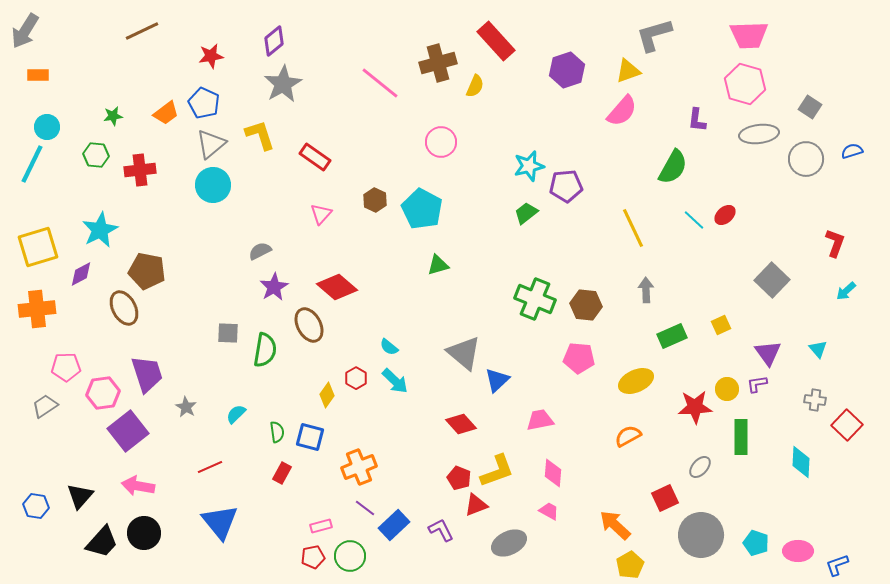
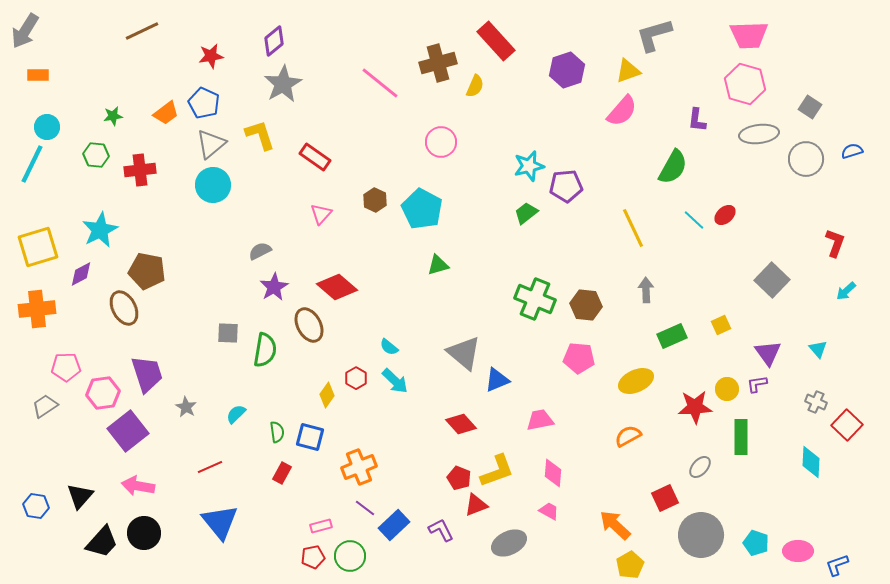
blue triangle at (497, 380): rotated 20 degrees clockwise
gray cross at (815, 400): moved 1 px right, 2 px down; rotated 15 degrees clockwise
cyan diamond at (801, 462): moved 10 px right
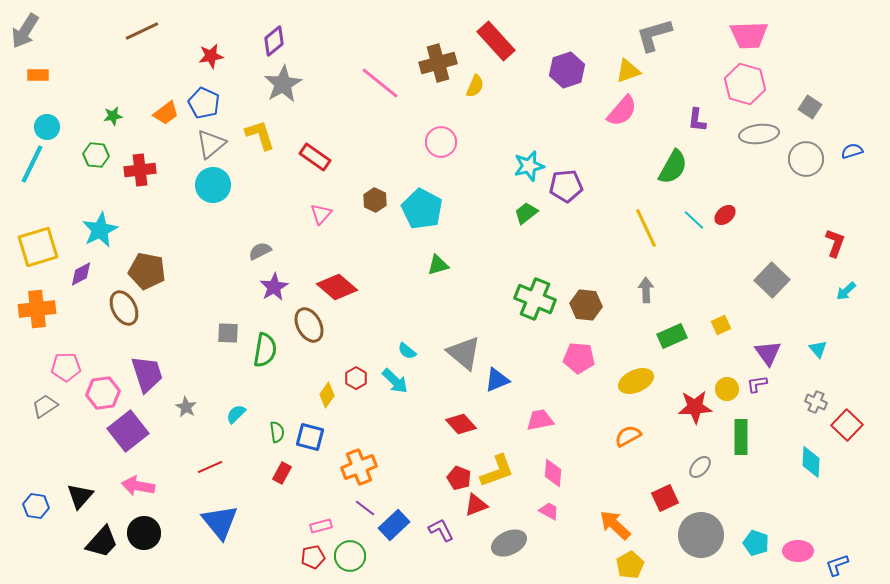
yellow line at (633, 228): moved 13 px right
cyan semicircle at (389, 347): moved 18 px right, 4 px down
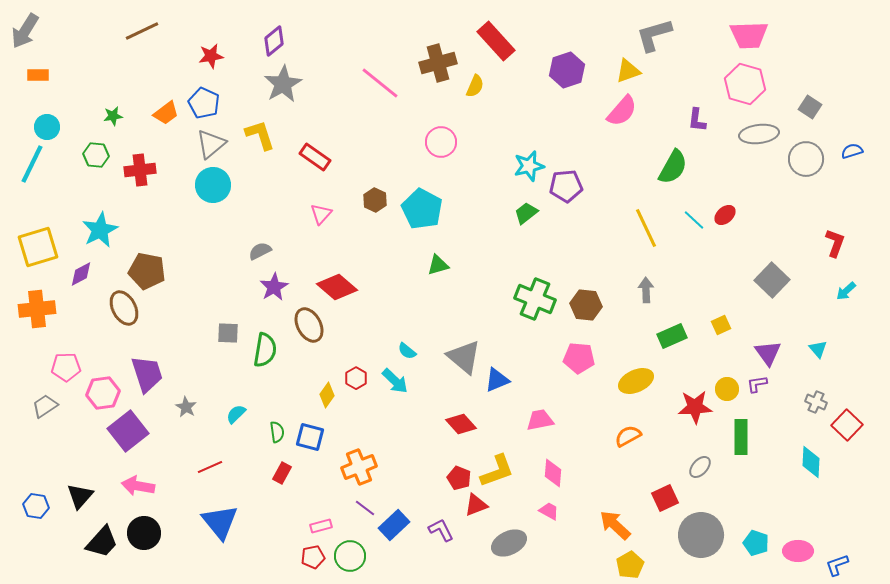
gray triangle at (464, 353): moved 4 px down
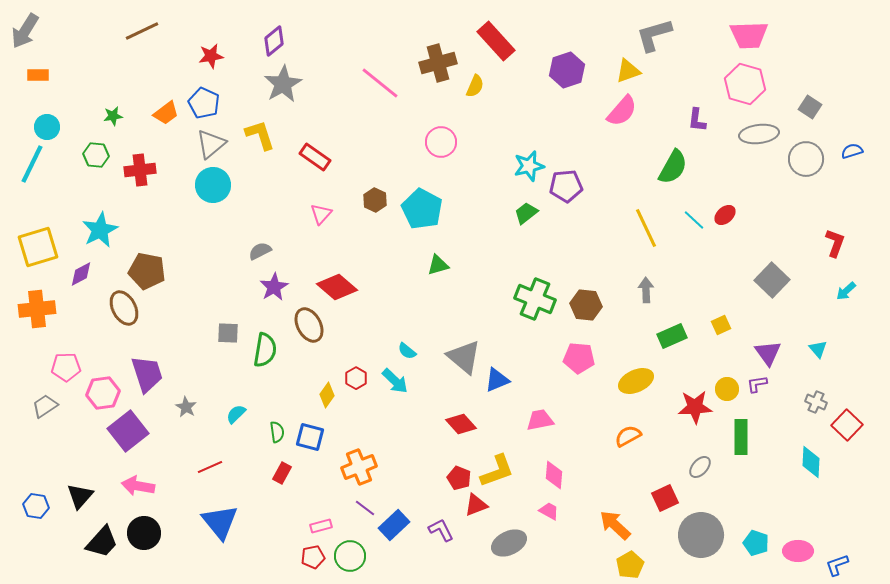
pink diamond at (553, 473): moved 1 px right, 2 px down
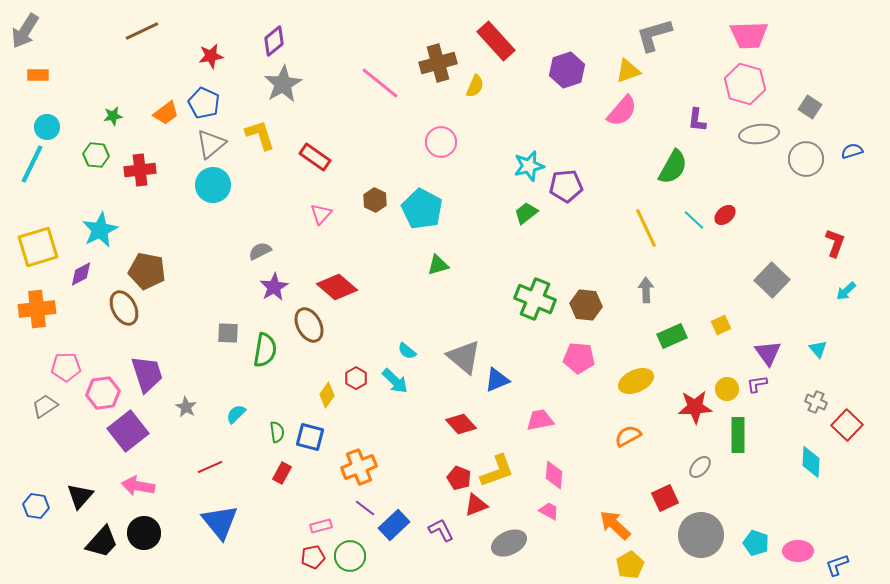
green rectangle at (741, 437): moved 3 px left, 2 px up
